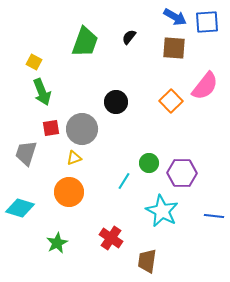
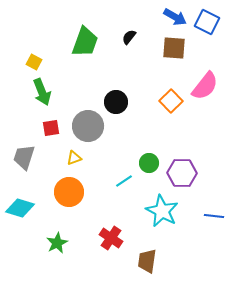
blue square: rotated 30 degrees clockwise
gray circle: moved 6 px right, 3 px up
gray trapezoid: moved 2 px left, 4 px down
cyan line: rotated 24 degrees clockwise
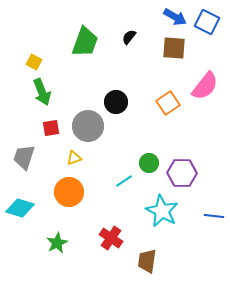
orange square: moved 3 px left, 2 px down; rotated 10 degrees clockwise
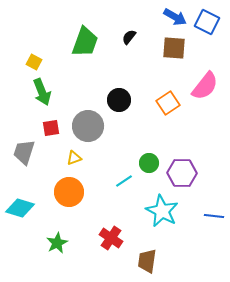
black circle: moved 3 px right, 2 px up
gray trapezoid: moved 5 px up
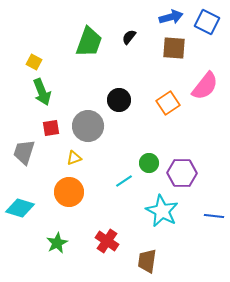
blue arrow: moved 4 px left; rotated 45 degrees counterclockwise
green trapezoid: moved 4 px right
red cross: moved 4 px left, 3 px down
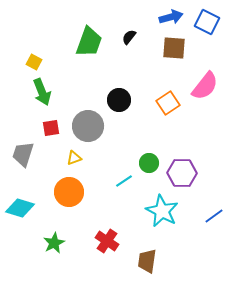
gray trapezoid: moved 1 px left, 2 px down
blue line: rotated 42 degrees counterclockwise
green star: moved 3 px left
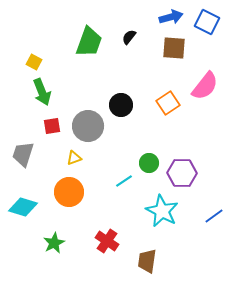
black circle: moved 2 px right, 5 px down
red square: moved 1 px right, 2 px up
cyan diamond: moved 3 px right, 1 px up
